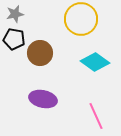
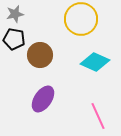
brown circle: moved 2 px down
cyan diamond: rotated 12 degrees counterclockwise
purple ellipse: rotated 68 degrees counterclockwise
pink line: moved 2 px right
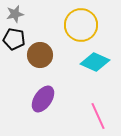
yellow circle: moved 6 px down
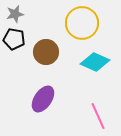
yellow circle: moved 1 px right, 2 px up
brown circle: moved 6 px right, 3 px up
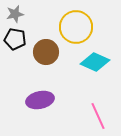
yellow circle: moved 6 px left, 4 px down
black pentagon: moved 1 px right
purple ellipse: moved 3 px left, 1 px down; rotated 44 degrees clockwise
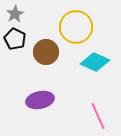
gray star: rotated 18 degrees counterclockwise
black pentagon: rotated 15 degrees clockwise
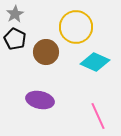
purple ellipse: rotated 24 degrees clockwise
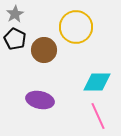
brown circle: moved 2 px left, 2 px up
cyan diamond: moved 2 px right, 20 px down; rotated 24 degrees counterclockwise
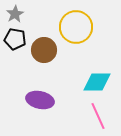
black pentagon: rotated 15 degrees counterclockwise
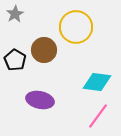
black pentagon: moved 21 px down; rotated 20 degrees clockwise
cyan diamond: rotated 8 degrees clockwise
pink line: rotated 60 degrees clockwise
